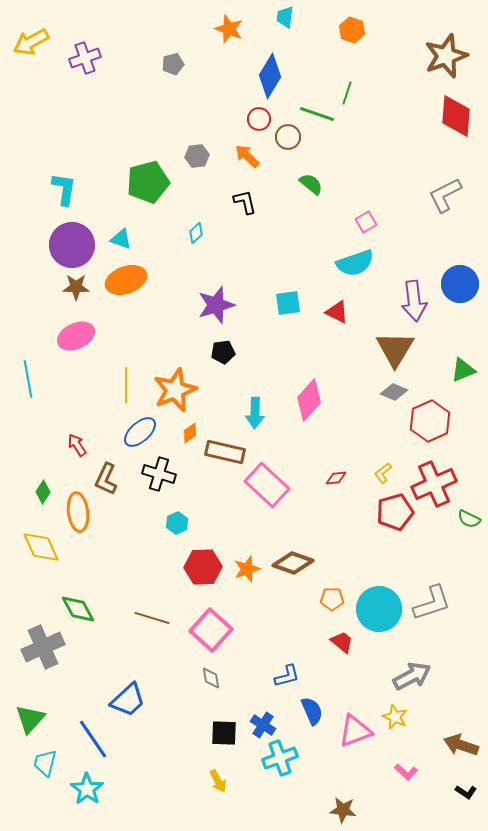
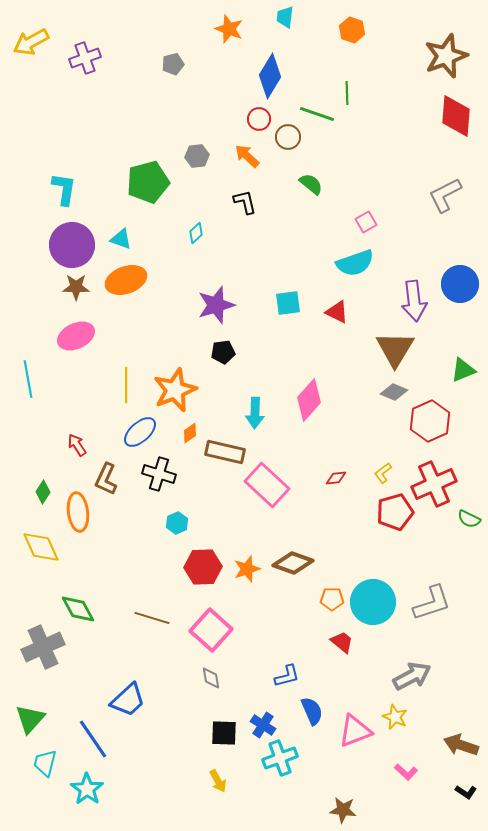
green line at (347, 93): rotated 20 degrees counterclockwise
cyan circle at (379, 609): moved 6 px left, 7 px up
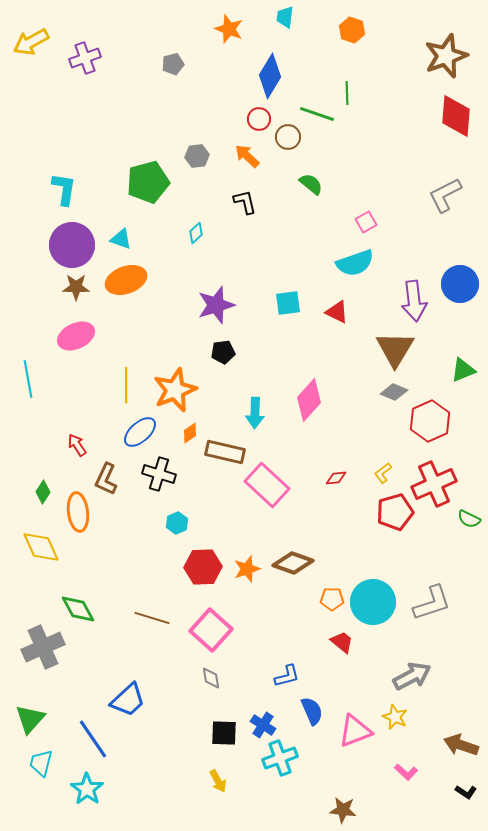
cyan trapezoid at (45, 763): moved 4 px left
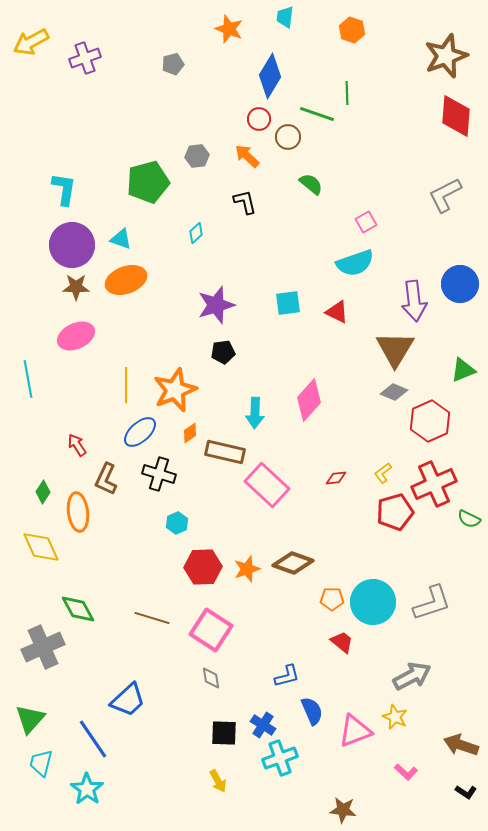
pink square at (211, 630): rotated 9 degrees counterclockwise
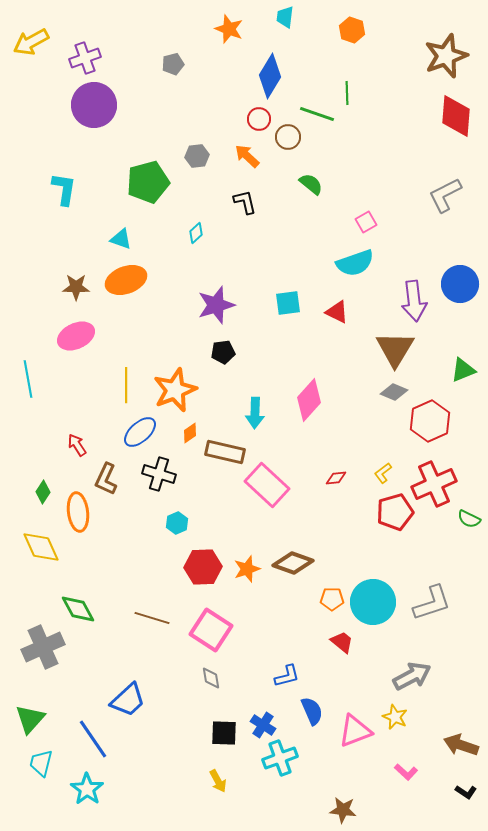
purple circle at (72, 245): moved 22 px right, 140 px up
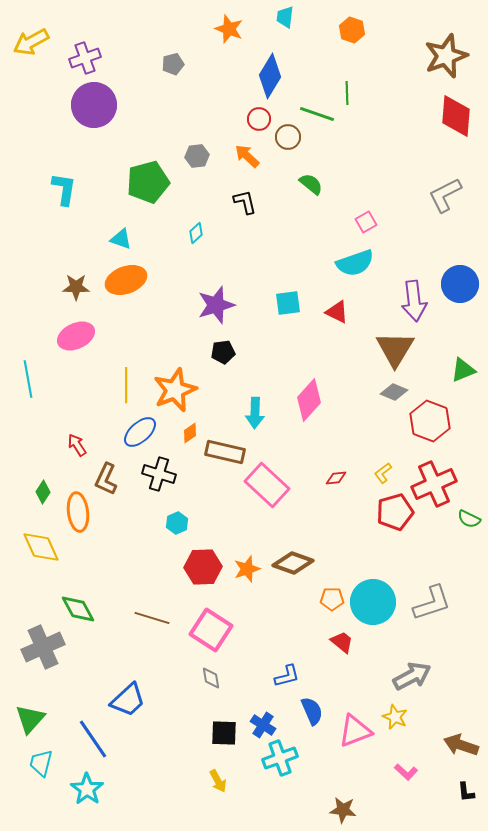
red hexagon at (430, 421): rotated 15 degrees counterclockwise
black L-shape at (466, 792): rotated 50 degrees clockwise
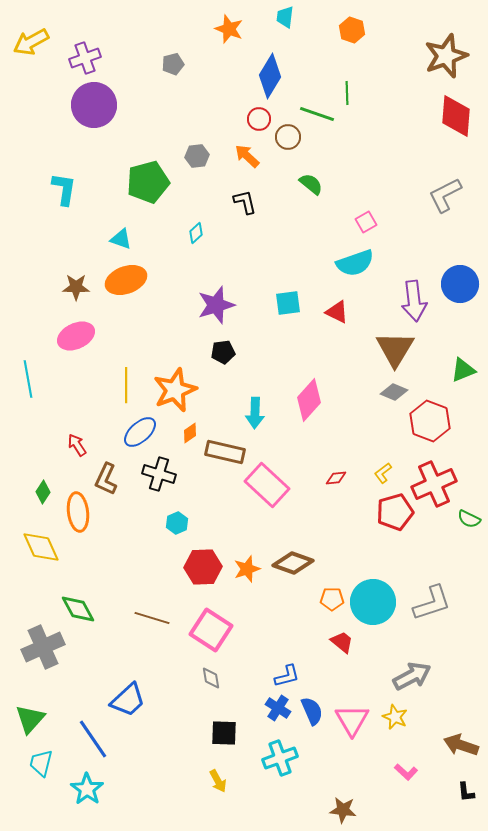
blue cross at (263, 725): moved 15 px right, 17 px up
pink triangle at (355, 731): moved 3 px left, 11 px up; rotated 39 degrees counterclockwise
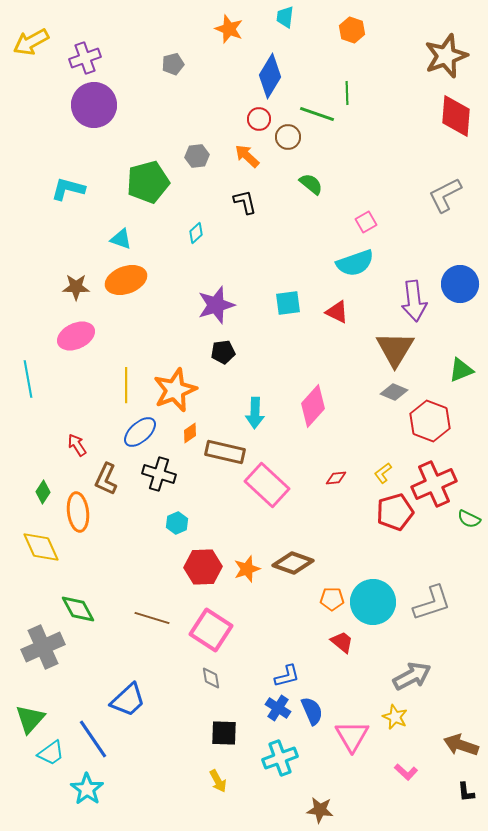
cyan L-shape at (64, 189): moved 4 px right; rotated 84 degrees counterclockwise
green triangle at (463, 370): moved 2 px left
pink diamond at (309, 400): moved 4 px right, 6 px down
pink triangle at (352, 720): moved 16 px down
cyan trapezoid at (41, 763): moved 10 px right, 10 px up; rotated 140 degrees counterclockwise
brown star at (343, 810): moved 23 px left
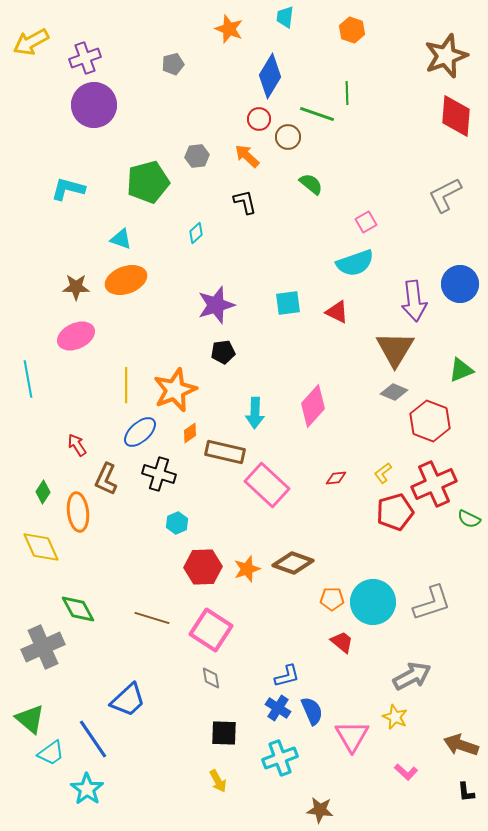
green triangle at (30, 719): rotated 32 degrees counterclockwise
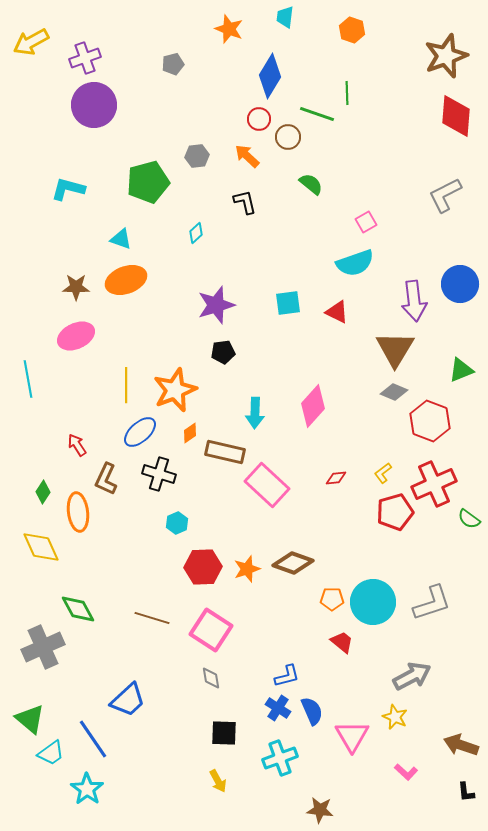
green semicircle at (469, 519): rotated 10 degrees clockwise
